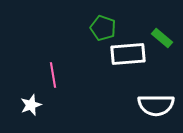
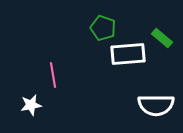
white star: rotated 10 degrees clockwise
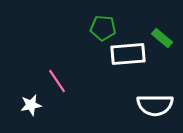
green pentagon: rotated 15 degrees counterclockwise
pink line: moved 4 px right, 6 px down; rotated 25 degrees counterclockwise
white semicircle: moved 1 px left
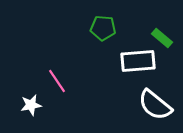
white rectangle: moved 10 px right, 7 px down
white semicircle: rotated 39 degrees clockwise
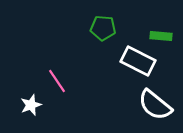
green rectangle: moved 1 px left, 2 px up; rotated 35 degrees counterclockwise
white rectangle: rotated 32 degrees clockwise
white star: rotated 10 degrees counterclockwise
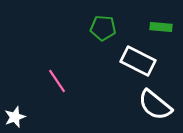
green rectangle: moved 9 px up
white star: moved 16 px left, 12 px down
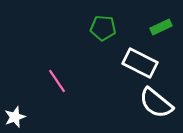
green rectangle: rotated 30 degrees counterclockwise
white rectangle: moved 2 px right, 2 px down
white semicircle: moved 1 px right, 2 px up
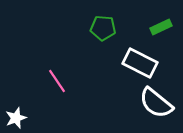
white star: moved 1 px right, 1 px down
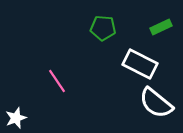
white rectangle: moved 1 px down
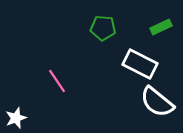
white semicircle: moved 1 px right, 1 px up
